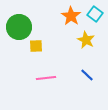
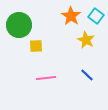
cyan square: moved 1 px right, 2 px down
green circle: moved 2 px up
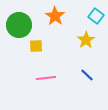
orange star: moved 16 px left
yellow star: rotated 12 degrees clockwise
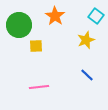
yellow star: rotated 12 degrees clockwise
pink line: moved 7 px left, 9 px down
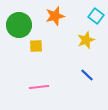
orange star: rotated 24 degrees clockwise
